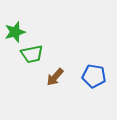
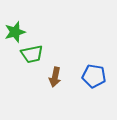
brown arrow: rotated 30 degrees counterclockwise
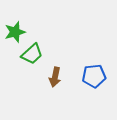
green trapezoid: rotated 30 degrees counterclockwise
blue pentagon: rotated 15 degrees counterclockwise
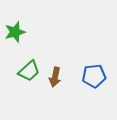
green trapezoid: moved 3 px left, 17 px down
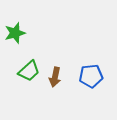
green star: moved 1 px down
blue pentagon: moved 3 px left
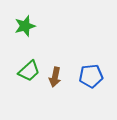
green star: moved 10 px right, 7 px up
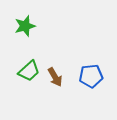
brown arrow: rotated 42 degrees counterclockwise
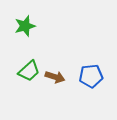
brown arrow: rotated 42 degrees counterclockwise
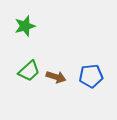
brown arrow: moved 1 px right
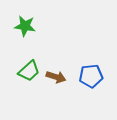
green star: rotated 25 degrees clockwise
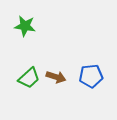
green trapezoid: moved 7 px down
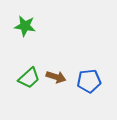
blue pentagon: moved 2 px left, 5 px down
